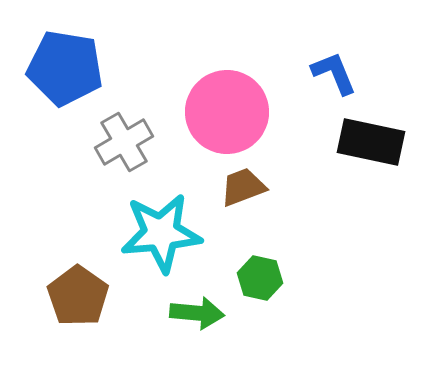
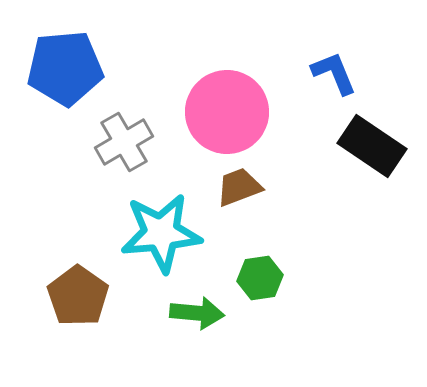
blue pentagon: rotated 14 degrees counterclockwise
black rectangle: moved 1 px right, 4 px down; rotated 22 degrees clockwise
brown trapezoid: moved 4 px left
green hexagon: rotated 21 degrees counterclockwise
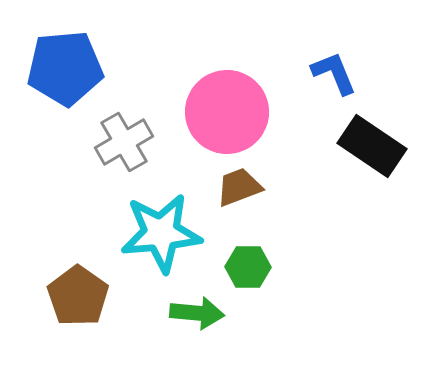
green hexagon: moved 12 px left, 11 px up; rotated 9 degrees clockwise
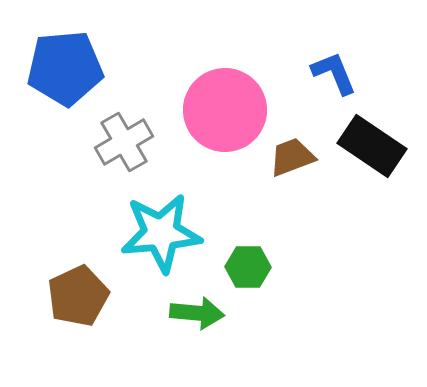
pink circle: moved 2 px left, 2 px up
brown trapezoid: moved 53 px right, 30 px up
brown pentagon: rotated 12 degrees clockwise
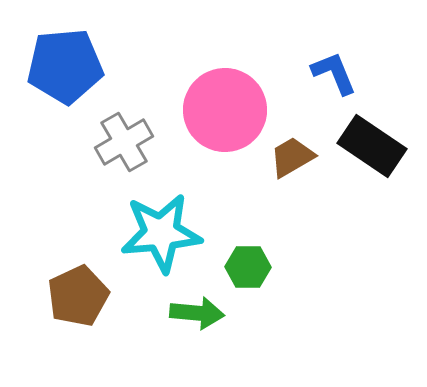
blue pentagon: moved 2 px up
brown trapezoid: rotated 9 degrees counterclockwise
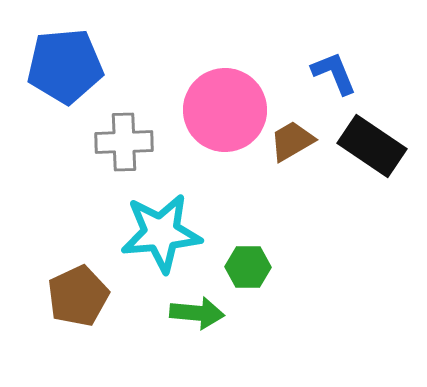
gray cross: rotated 28 degrees clockwise
brown trapezoid: moved 16 px up
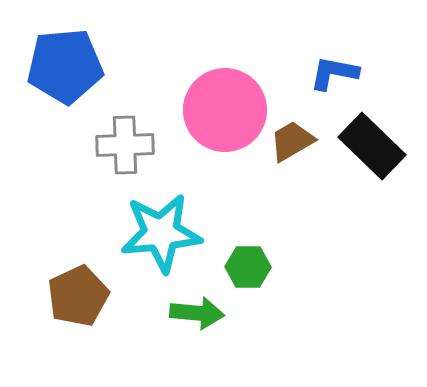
blue L-shape: rotated 57 degrees counterclockwise
gray cross: moved 1 px right, 3 px down
black rectangle: rotated 10 degrees clockwise
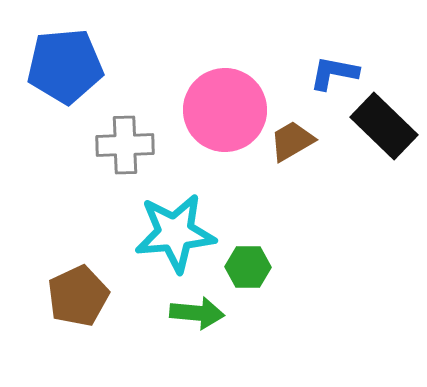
black rectangle: moved 12 px right, 20 px up
cyan star: moved 14 px right
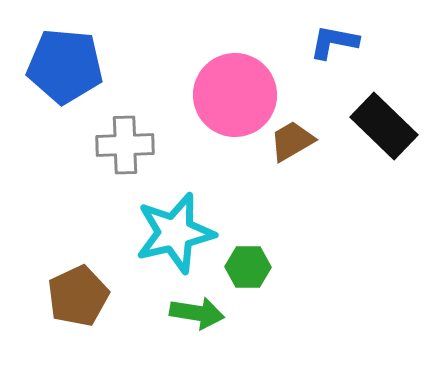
blue pentagon: rotated 10 degrees clockwise
blue L-shape: moved 31 px up
pink circle: moved 10 px right, 15 px up
cyan star: rotated 8 degrees counterclockwise
green arrow: rotated 4 degrees clockwise
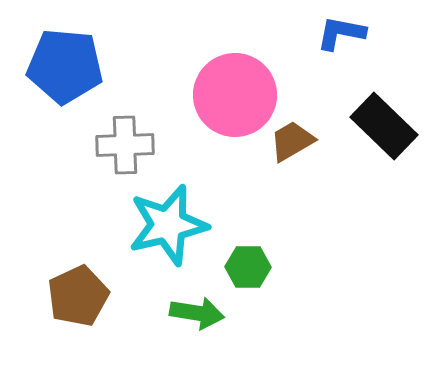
blue L-shape: moved 7 px right, 9 px up
cyan star: moved 7 px left, 8 px up
